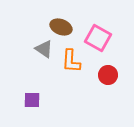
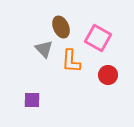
brown ellipse: rotated 45 degrees clockwise
gray triangle: rotated 12 degrees clockwise
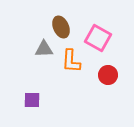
gray triangle: rotated 48 degrees counterclockwise
